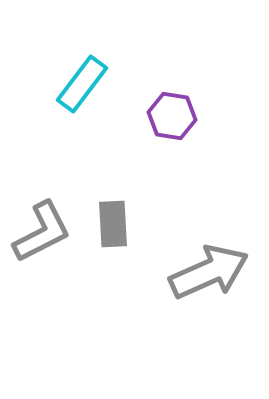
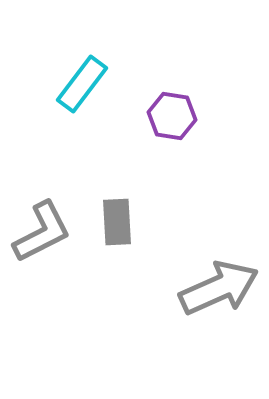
gray rectangle: moved 4 px right, 2 px up
gray arrow: moved 10 px right, 16 px down
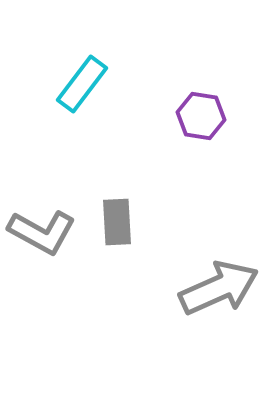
purple hexagon: moved 29 px right
gray L-shape: rotated 56 degrees clockwise
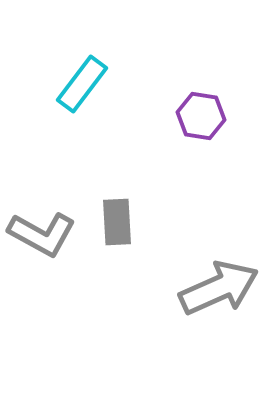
gray L-shape: moved 2 px down
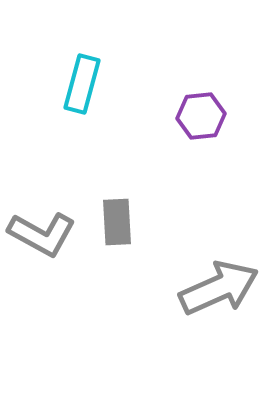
cyan rectangle: rotated 22 degrees counterclockwise
purple hexagon: rotated 15 degrees counterclockwise
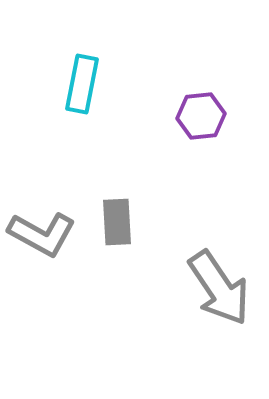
cyan rectangle: rotated 4 degrees counterclockwise
gray arrow: rotated 80 degrees clockwise
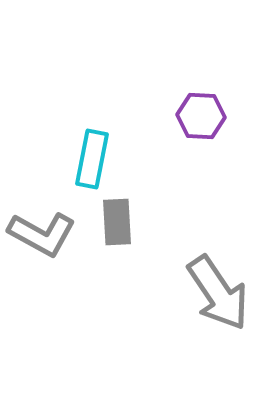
cyan rectangle: moved 10 px right, 75 px down
purple hexagon: rotated 9 degrees clockwise
gray arrow: moved 1 px left, 5 px down
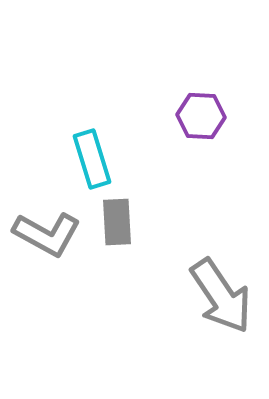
cyan rectangle: rotated 28 degrees counterclockwise
gray L-shape: moved 5 px right
gray arrow: moved 3 px right, 3 px down
